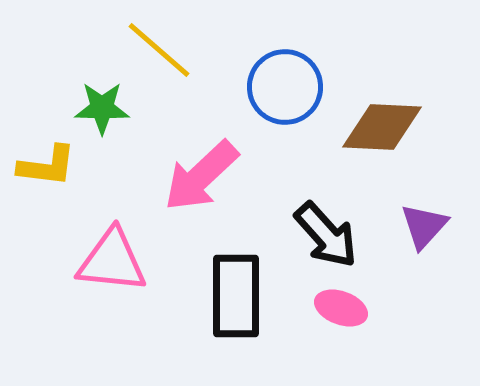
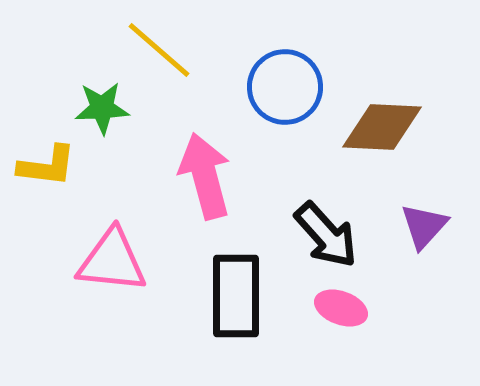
green star: rotated 4 degrees counterclockwise
pink arrow: moved 4 px right; rotated 118 degrees clockwise
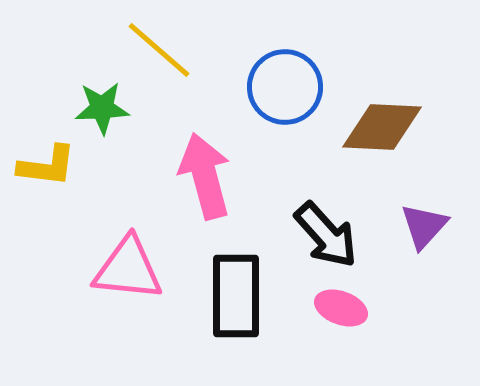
pink triangle: moved 16 px right, 8 px down
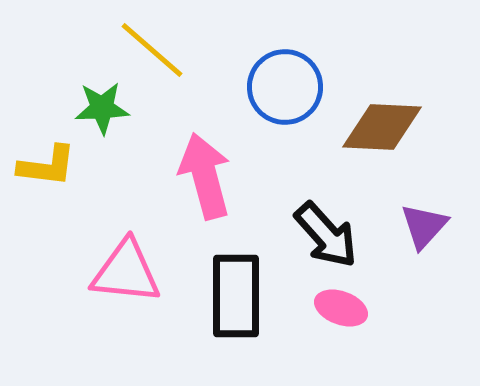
yellow line: moved 7 px left
pink triangle: moved 2 px left, 3 px down
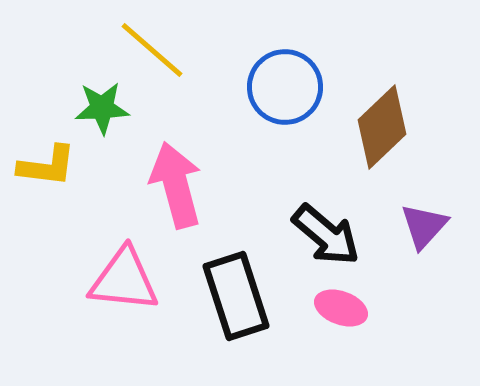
brown diamond: rotated 46 degrees counterclockwise
pink arrow: moved 29 px left, 9 px down
black arrow: rotated 8 degrees counterclockwise
pink triangle: moved 2 px left, 8 px down
black rectangle: rotated 18 degrees counterclockwise
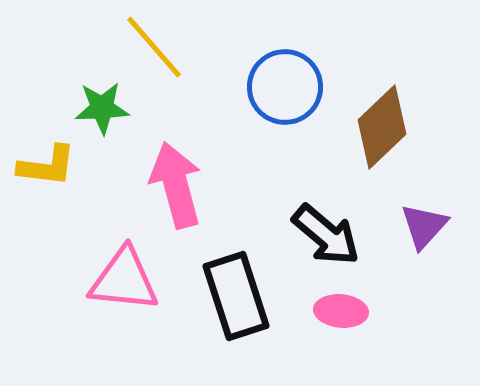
yellow line: moved 2 px right, 3 px up; rotated 8 degrees clockwise
pink ellipse: moved 3 px down; rotated 15 degrees counterclockwise
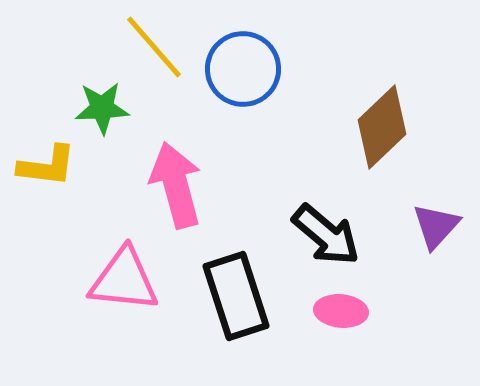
blue circle: moved 42 px left, 18 px up
purple triangle: moved 12 px right
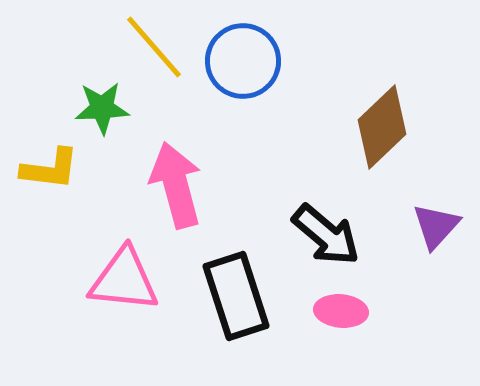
blue circle: moved 8 px up
yellow L-shape: moved 3 px right, 3 px down
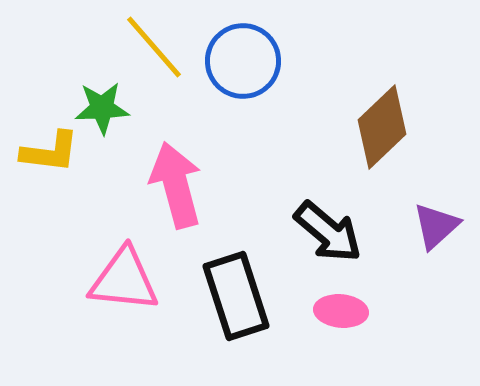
yellow L-shape: moved 17 px up
purple triangle: rotated 6 degrees clockwise
black arrow: moved 2 px right, 3 px up
